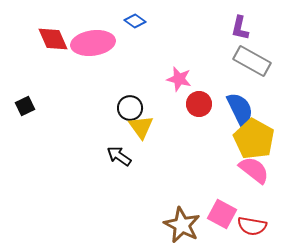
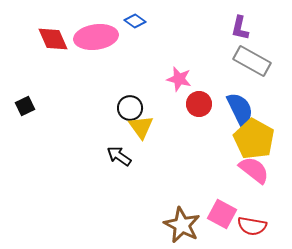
pink ellipse: moved 3 px right, 6 px up
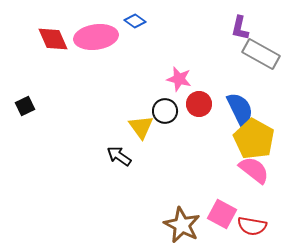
gray rectangle: moved 9 px right, 7 px up
black circle: moved 35 px right, 3 px down
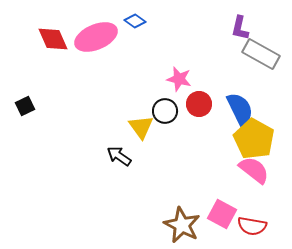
pink ellipse: rotated 15 degrees counterclockwise
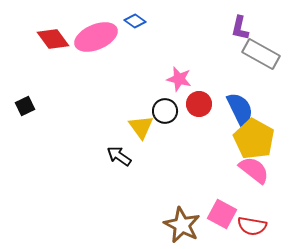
red diamond: rotated 12 degrees counterclockwise
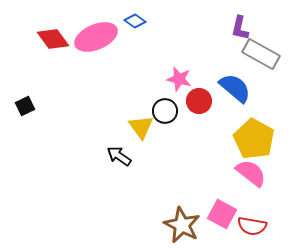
red circle: moved 3 px up
blue semicircle: moved 5 px left, 21 px up; rotated 24 degrees counterclockwise
pink semicircle: moved 3 px left, 3 px down
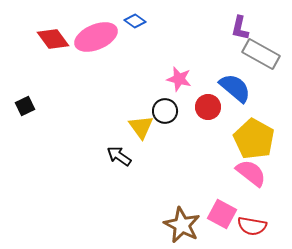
red circle: moved 9 px right, 6 px down
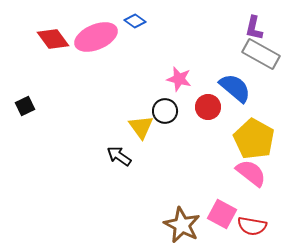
purple L-shape: moved 14 px right
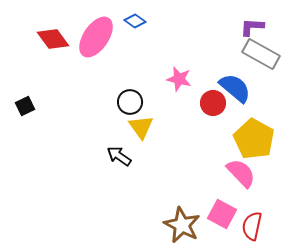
purple L-shape: moved 2 px left, 1 px up; rotated 80 degrees clockwise
pink ellipse: rotated 33 degrees counterclockwise
red circle: moved 5 px right, 4 px up
black circle: moved 35 px left, 9 px up
pink semicircle: moved 10 px left; rotated 8 degrees clockwise
red semicircle: rotated 92 degrees clockwise
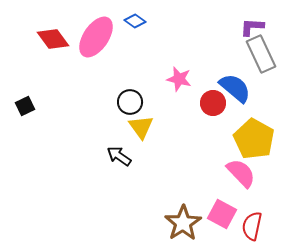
gray rectangle: rotated 36 degrees clockwise
brown star: moved 1 px right, 2 px up; rotated 12 degrees clockwise
